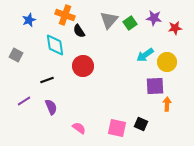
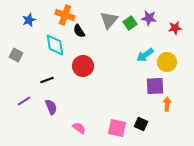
purple star: moved 5 px left
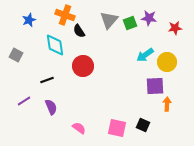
green square: rotated 16 degrees clockwise
black square: moved 2 px right, 1 px down
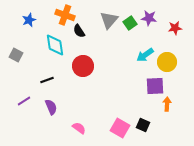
green square: rotated 16 degrees counterclockwise
pink square: moved 3 px right; rotated 18 degrees clockwise
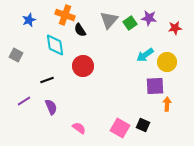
black semicircle: moved 1 px right, 1 px up
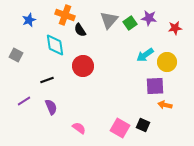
orange arrow: moved 2 px left, 1 px down; rotated 80 degrees counterclockwise
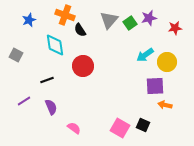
purple star: rotated 21 degrees counterclockwise
pink semicircle: moved 5 px left
